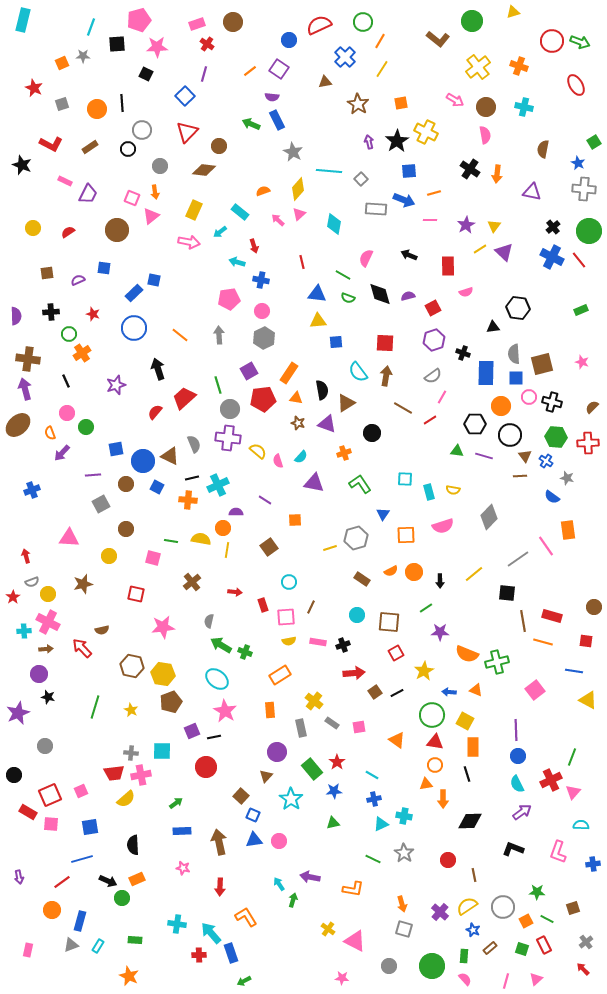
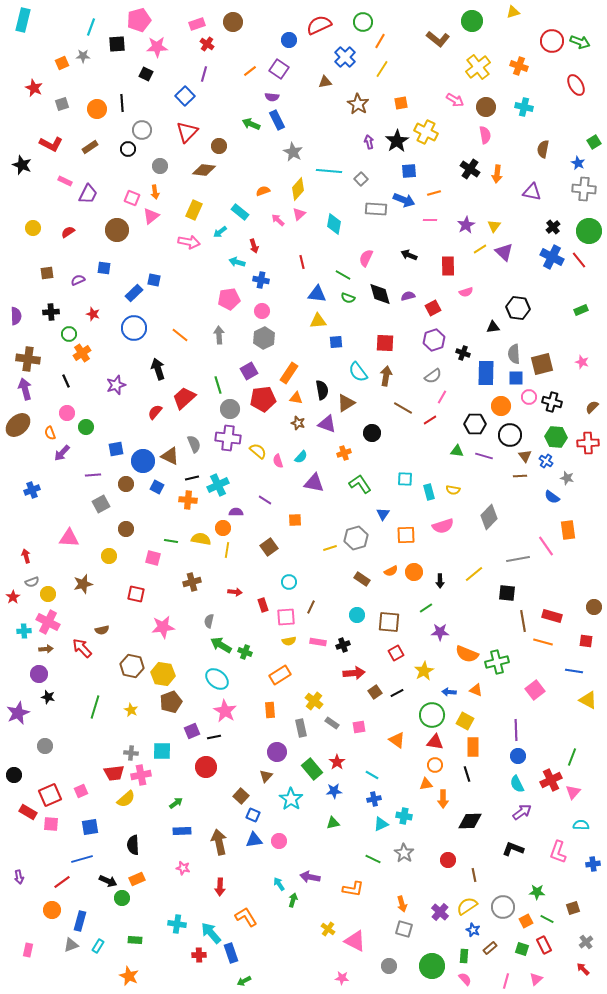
gray line at (518, 559): rotated 25 degrees clockwise
brown cross at (192, 582): rotated 24 degrees clockwise
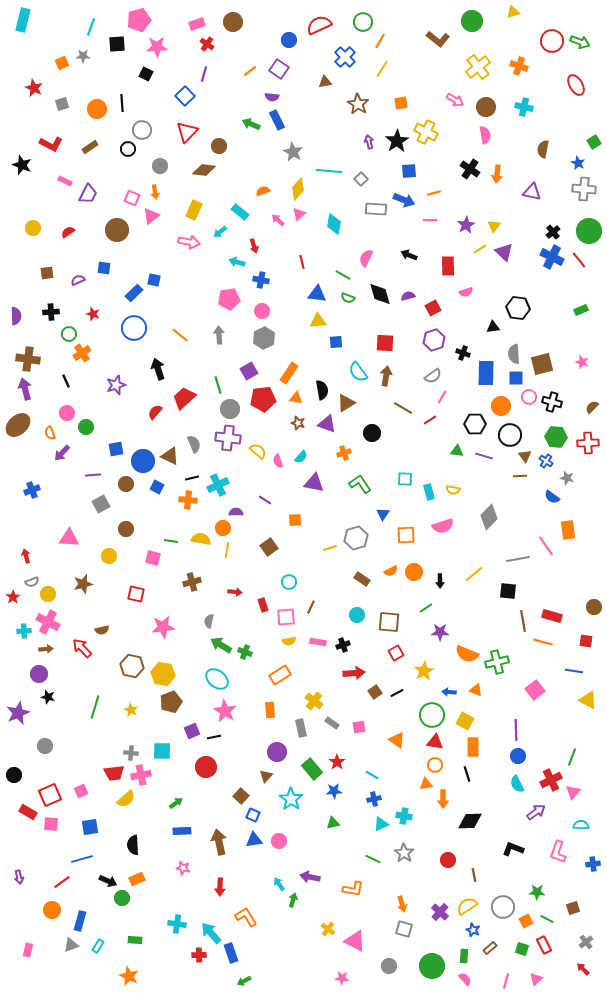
black cross at (553, 227): moved 5 px down
black square at (507, 593): moved 1 px right, 2 px up
purple arrow at (522, 812): moved 14 px right
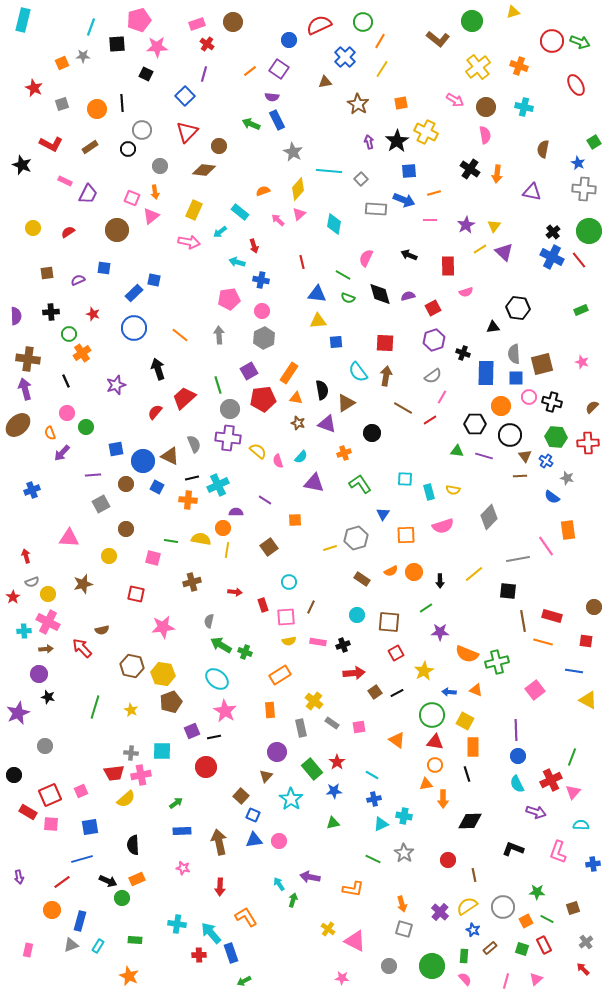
purple arrow at (536, 812): rotated 54 degrees clockwise
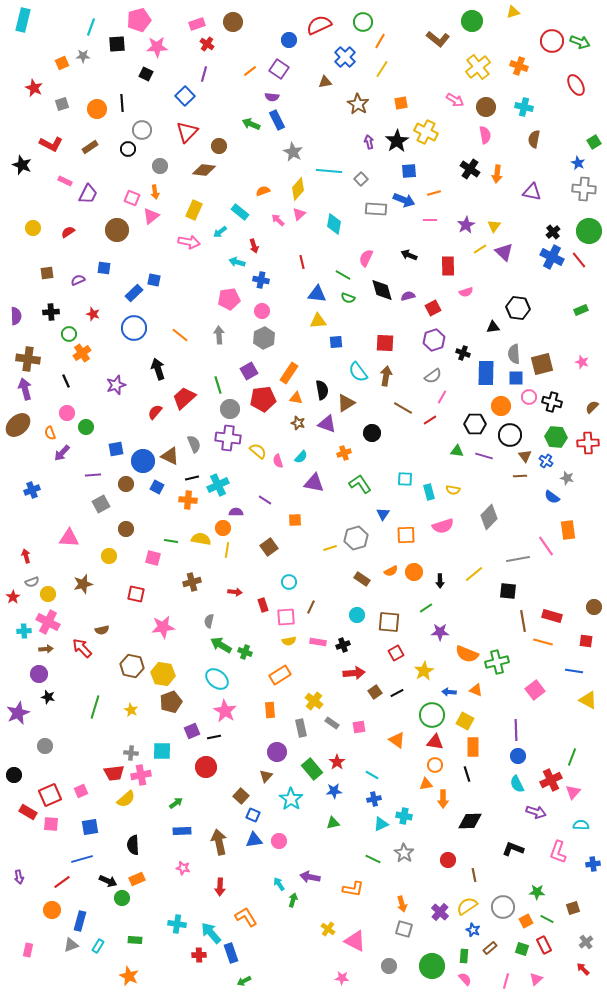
brown semicircle at (543, 149): moved 9 px left, 10 px up
black diamond at (380, 294): moved 2 px right, 4 px up
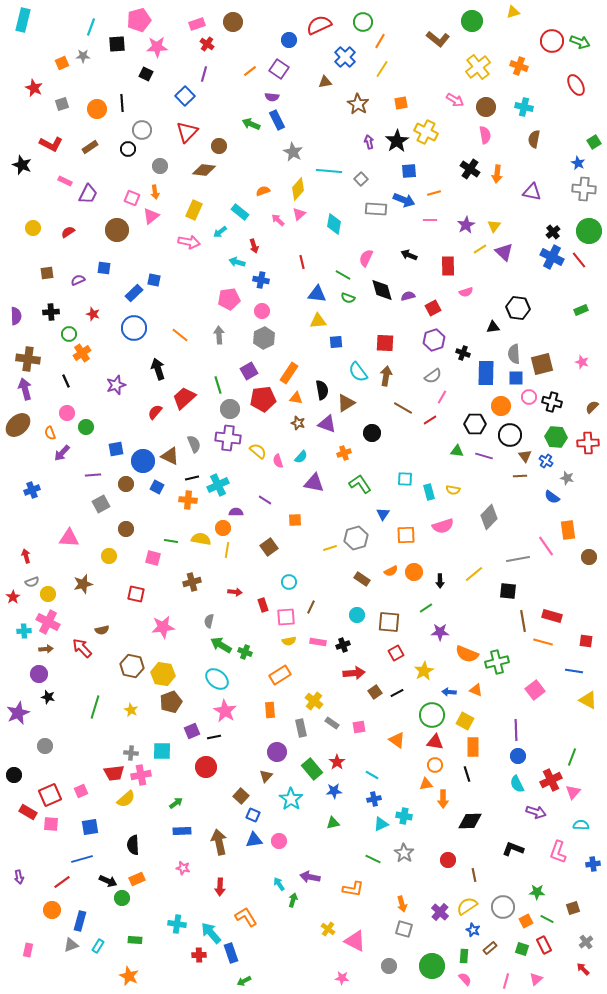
brown circle at (594, 607): moved 5 px left, 50 px up
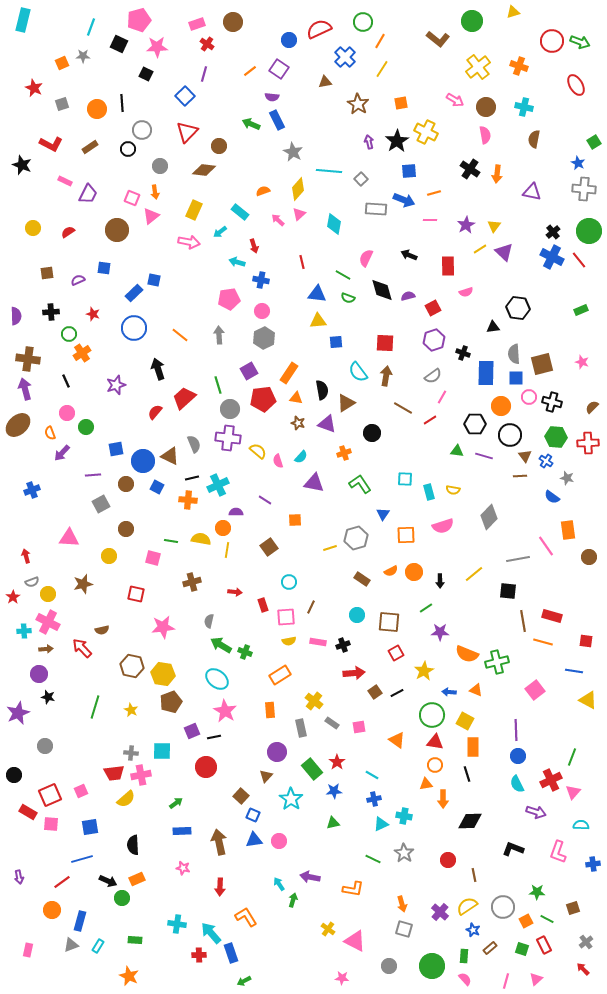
red semicircle at (319, 25): moved 4 px down
black square at (117, 44): moved 2 px right; rotated 30 degrees clockwise
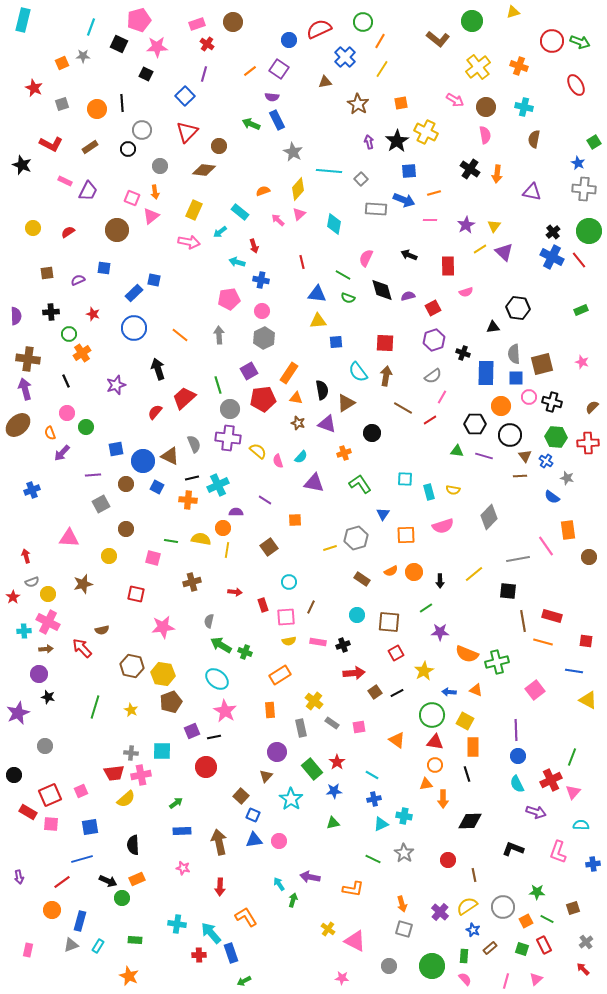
purple trapezoid at (88, 194): moved 3 px up
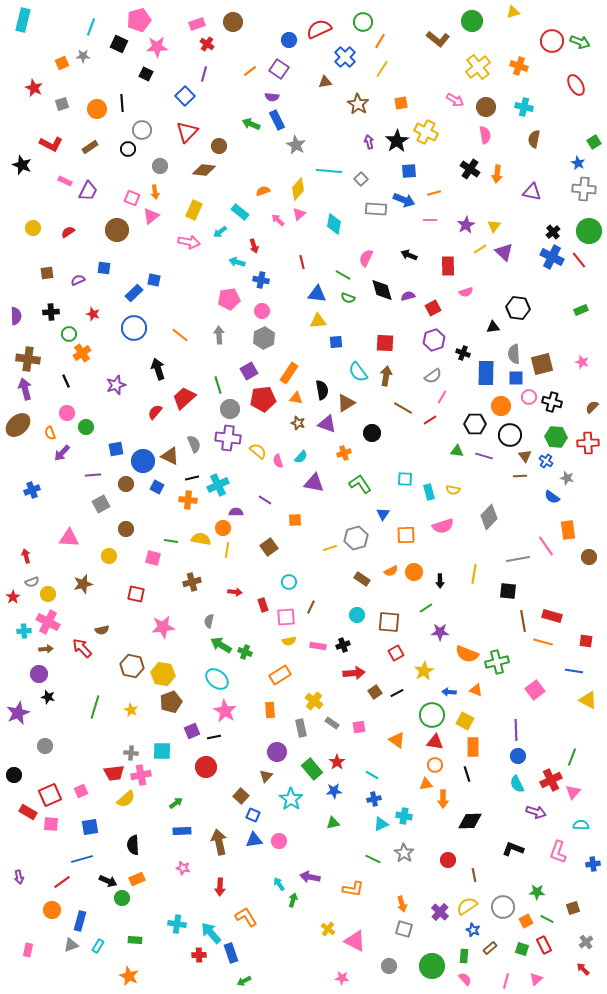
gray star at (293, 152): moved 3 px right, 7 px up
yellow line at (474, 574): rotated 42 degrees counterclockwise
pink rectangle at (318, 642): moved 4 px down
